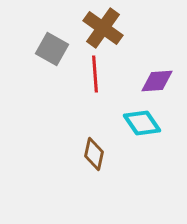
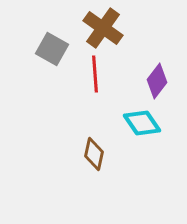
purple diamond: rotated 48 degrees counterclockwise
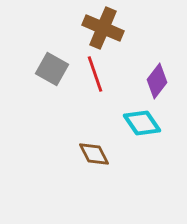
brown cross: rotated 12 degrees counterclockwise
gray square: moved 20 px down
red line: rotated 15 degrees counterclockwise
brown diamond: rotated 40 degrees counterclockwise
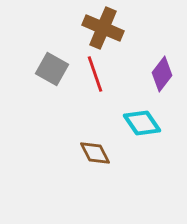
purple diamond: moved 5 px right, 7 px up
brown diamond: moved 1 px right, 1 px up
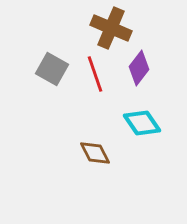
brown cross: moved 8 px right
purple diamond: moved 23 px left, 6 px up
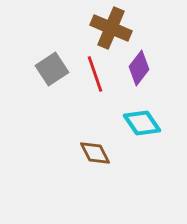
gray square: rotated 28 degrees clockwise
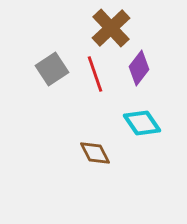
brown cross: rotated 24 degrees clockwise
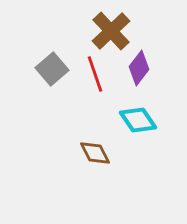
brown cross: moved 3 px down
gray square: rotated 8 degrees counterclockwise
cyan diamond: moved 4 px left, 3 px up
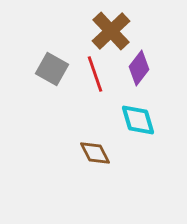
gray square: rotated 20 degrees counterclockwise
cyan diamond: rotated 18 degrees clockwise
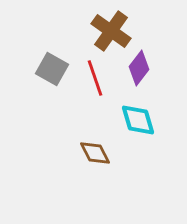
brown cross: rotated 12 degrees counterclockwise
red line: moved 4 px down
